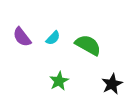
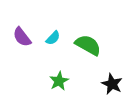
black star: rotated 20 degrees counterclockwise
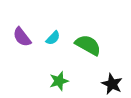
green star: rotated 12 degrees clockwise
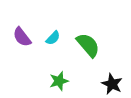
green semicircle: rotated 20 degrees clockwise
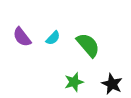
green star: moved 15 px right, 1 px down
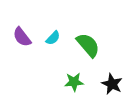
green star: rotated 12 degrees clockwise
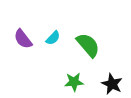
purple semicircle: moved 1 px right, 2 px down
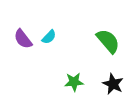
cyan semicircle: moved 4 px left, 1 px up
green semicircle: moved 20 px right, 4 px up
black star: moved 1 px right
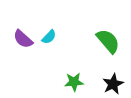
purple semicircle: rotated 10 degrees counterclockwise
black star: rotated 20 degrees clockwise
